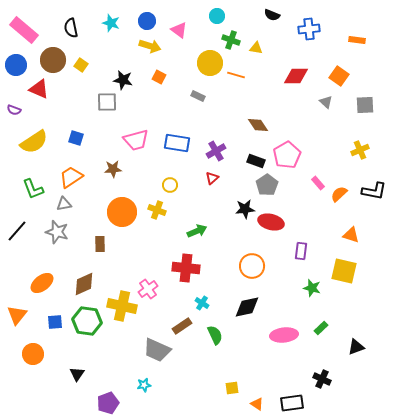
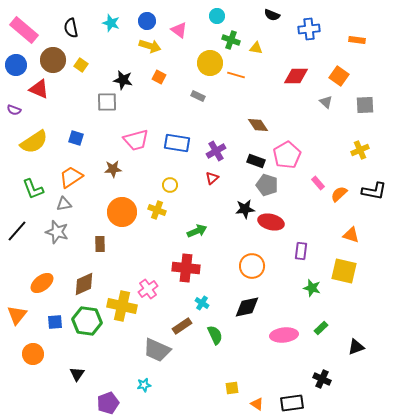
gray pentagon at (267, 185): rotated 20 degrees counterclockwise
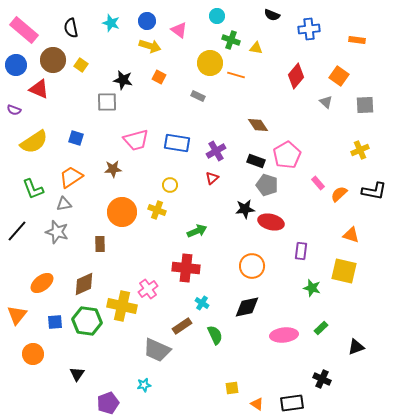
red diamond at (296, 76): rotated 50 degrees counterclockwise
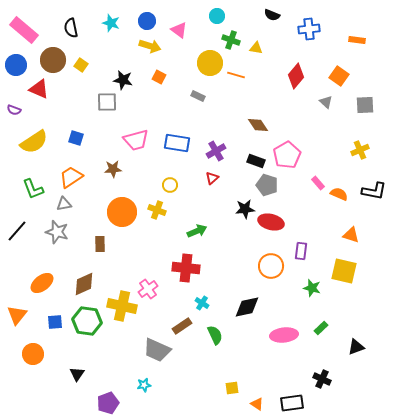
orange semicircle at (339, 194): rotated 66 degrees clockwise
orange circle at (252, 266): moved 19 px right
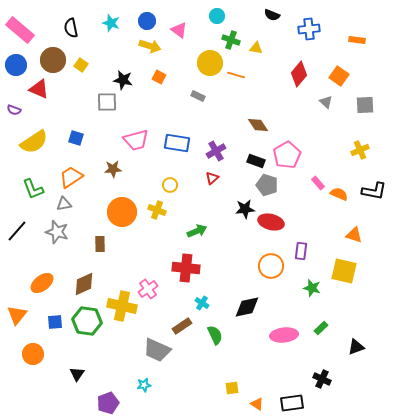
pink rectangle at (24, 30): moved 4 px left
red diamond at (296, 76): moved 3 px right, 2 px up
orange triangle at (351, 235): moved 3 px right
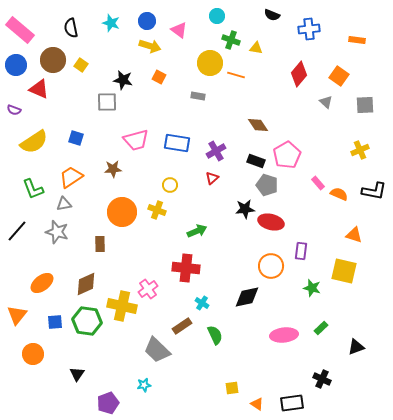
gray rectangle at (198, 96): rotated 16 degrees counterclockwise
brown diamond at (84, 284): moved 2 px right
black diamond at (247, 307): moved 10 px up
gray trapezoid at (157, 350): rotated 20 degrees clockwise
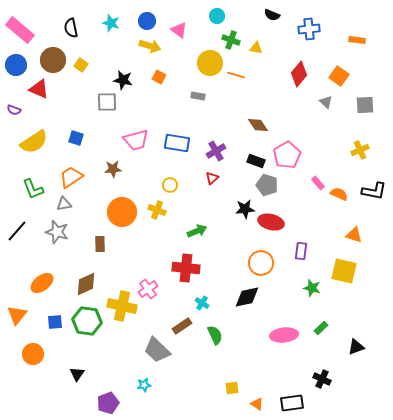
orange circle at (271, 266): moved 10 px left, 3 px up
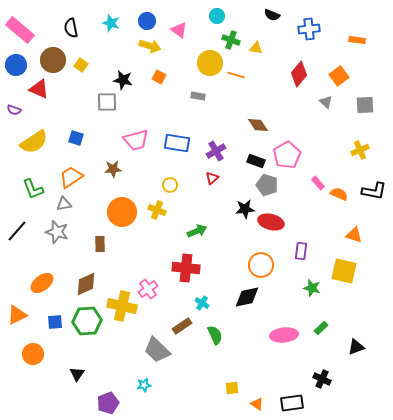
orange square at (339, 76): rotated 18 degrees clockwise
orange circle at (261, 263): moved 2 px down
orange triangle at (17, 315): rotated 25 degrees clockwise
green hexagon at (87, 321): rotated 12 degrees counterclockwise
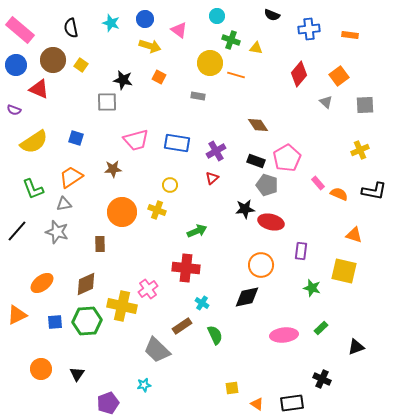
blue circle at (147, 21): moved 2 px left, 2 px up
orange rectangle at (357, 40): moved 7 px left, 5 px up
pink pentagon at (287, 155): moved 3 px down
orange circle at (33, 354): moved 8 px right, 15 px down
